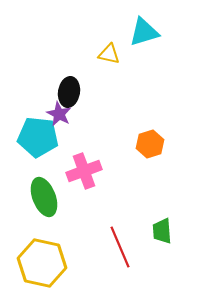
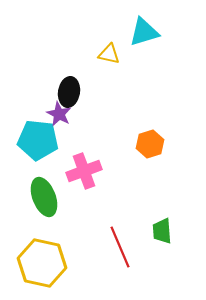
cyan pentagon: moved 3 px down
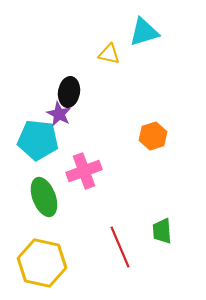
orange hexagon: moved 3 px right, 8 px up
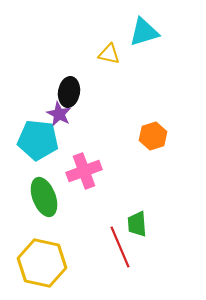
green trapezoid: moved 25 px left, 7 px up
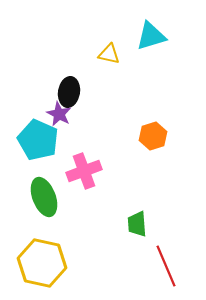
cyan triangle: moved 7 px right, 4 px down
cyan pentagon: rotated 18 degrees clockwise
red line: moved 46 px right, 19 px down
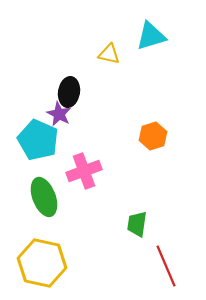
green trapezoid: rotated 12 degrees clockwise
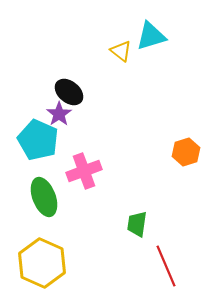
yellow triangle: moved 12 px right, 3 px up; rotated 25 degrees clockwise
black ellipse: rotated 60 degrees counterclockwise
purple star: rotated 10 degrees clockwise
orange hexagon: moved 33 px right, 16 px down
yellow hexagon: rotated 12 degrees clockwise
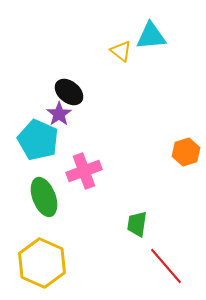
cyan triangle: rotated 12 degrees clockwise
red line: rotated 18 degrees counterclockwise
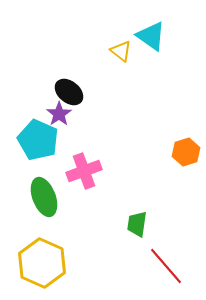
cyan triangle: rotated 40 degrees clockwise
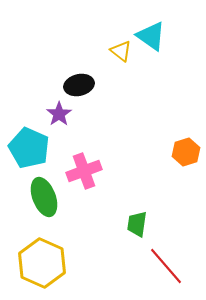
black ellipse: moved 10 px right, 7 px up; rotated 52 degrees counterclockwise
cyan pentagon: moved 9 px left, 8 px down
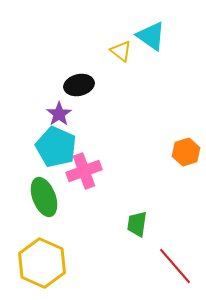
cyan pentagon: moved 27 px right, 1 px up
red line: moved 9 px right
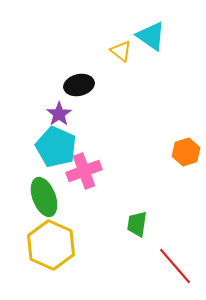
yellow hexagon: moved 9 px right, 18 px up
